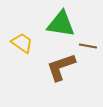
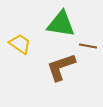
yellow trapezoid: moved 2 px left, 1 px down
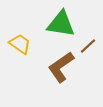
brown line: rotated 54 degrees counterclockwise
brown L-shape: rotated 16 degrees counterclockwise
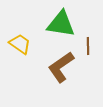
brown line: rotated 48 degrees counterclockwise
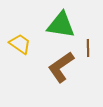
green triangle: moved 1 px down
brown line: moved 2 px down
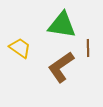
green triangle: moved 1 px right
yellow trapezoid: moved 4 px down
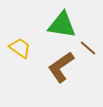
brown line: rotated 48 degrees counterclockwise
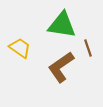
brown line: rotated 30 degrees clockwise
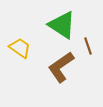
green triangle: rotated 24 degrees clockwise
brown line: moved 2 px up
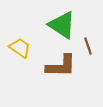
brown L-shape: moved 1 px up; rotated 144 degrees counterclockwise
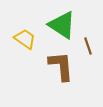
yellow trapezoid: moved 5 px right, 9 px up
brown L-shape: rotated 96 degrees counterclockwise
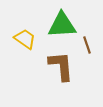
green triangle: rotated 36 degrees counterclockwise
brown line: moved 1 px left, 1 px up
